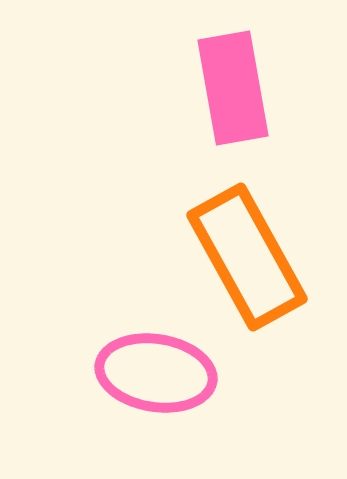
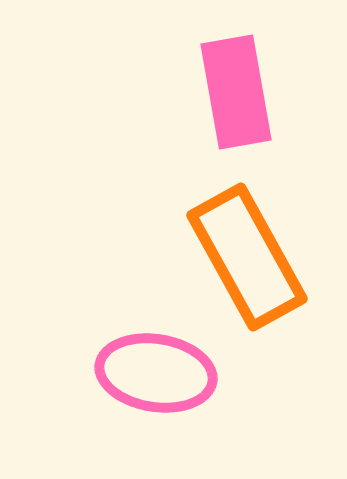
pink rectangle: moved 3 px right, 4 px down
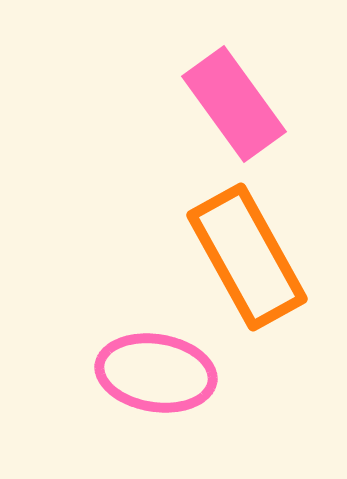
pink rectangle: moved 2 px left, 12 px down; rotated 26 degrees counterclockwise
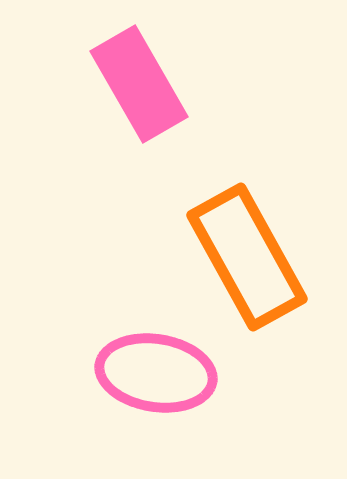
pink rectangle: moved 95 px left, 20 px up; rotated 6 degrees clockwise
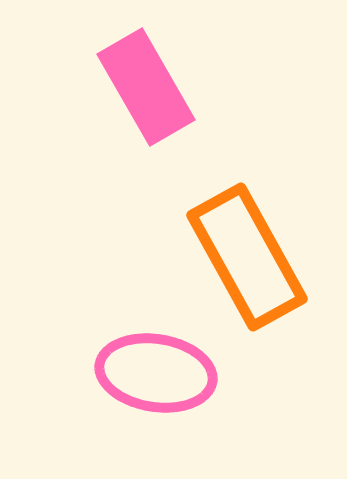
pink rectangle: moved 7 px right, 3 px down
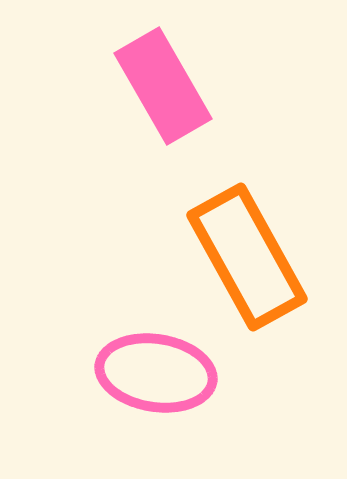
pink rectangle: moved 17 px right, 1 px up
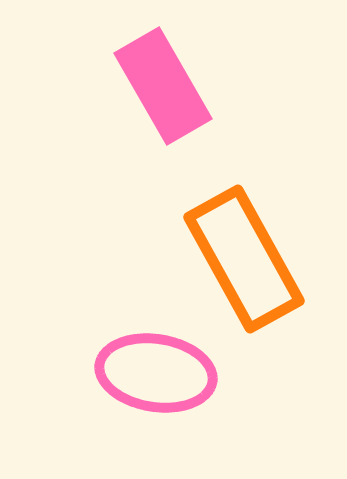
orange rectangle: moved 3 px left, 2 px down
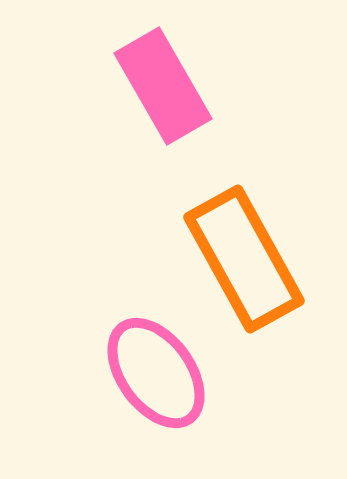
pink ellipse: rotated 45 degrees clockwise
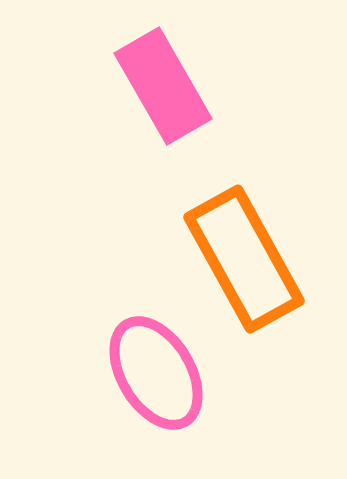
pink ellipse: rotated 5 degrees clockwise
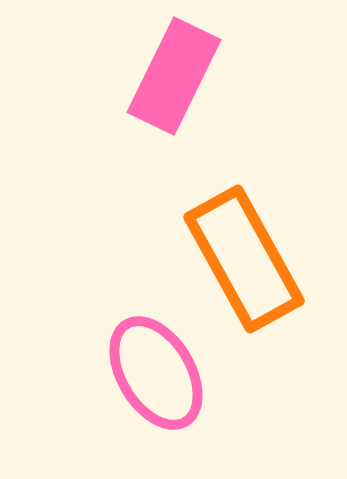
pink rectangle: moved 11 px right, 10 px up; rotated 56 degrees clockwise
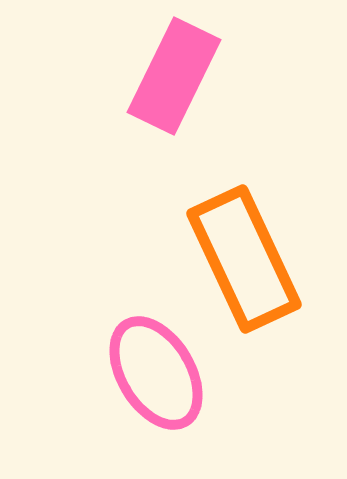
orange rectangle: rotated 4 degrees clockwise
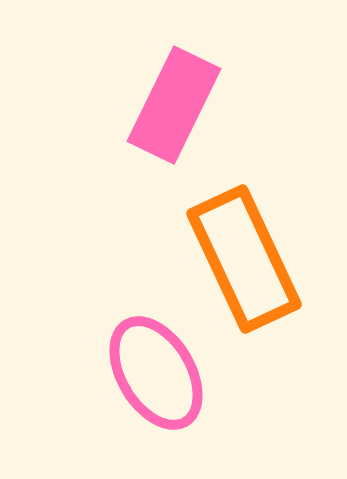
pink rectangle: moved 29 px down
